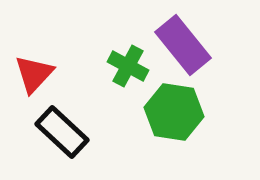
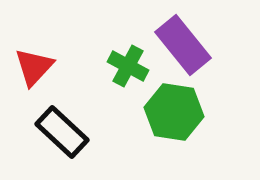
red triangle: moved 7 px up
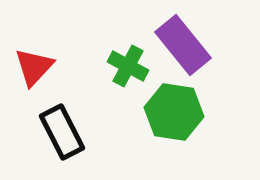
black rectangle: rotated 20 degrees clockwise
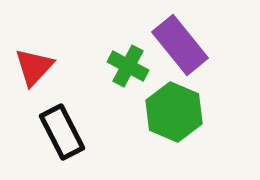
purple rectangle: moved 3 px left
green hexagon: rotated 14 degrees clockwise
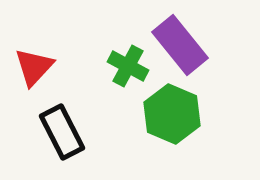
green hexagon: moved 2 px left, 2 px down
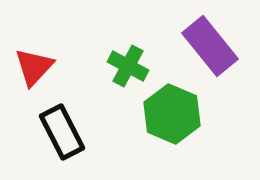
purple rectangle: moved 30 px right, 1 px down
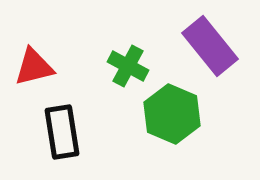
red triangle: rotated 33 degrees clockwise
black rectangle: rotated 18 degrees clockwise
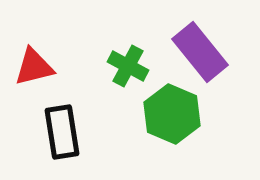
purple rectangle: moved 10 px left, 6 px down
